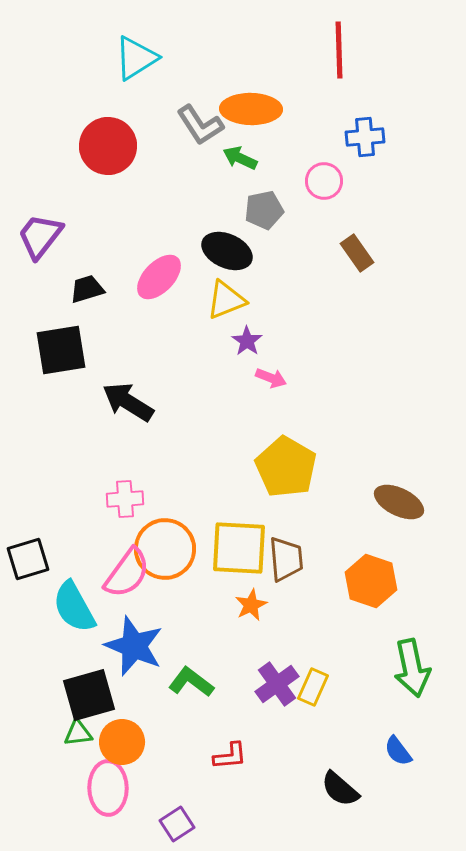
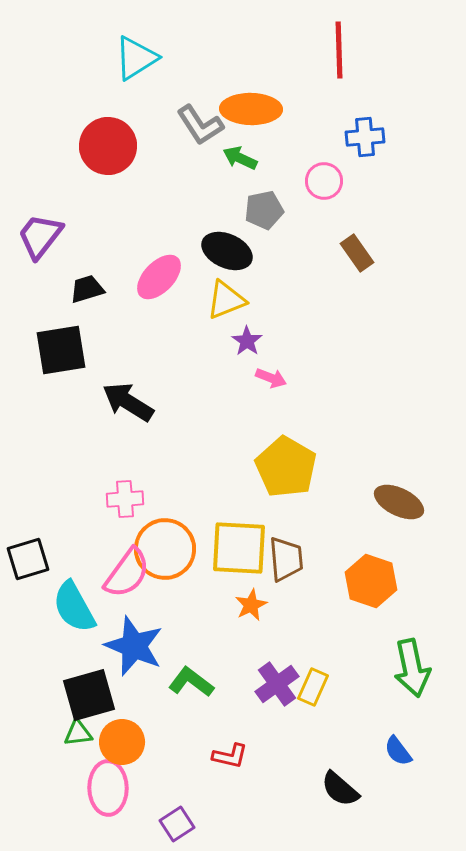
red L-shape at (230, 756): rotated 18 degrees clockwise
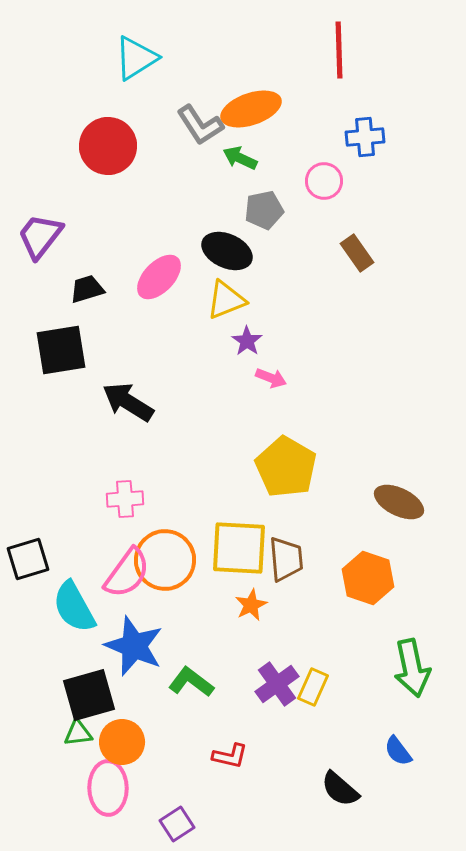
orange ellipse at (251, 109): rotated 20 degrees counterclockwise
orange circle at (165, 549): moved 11 px down
orange hexagon at (371, 581): moved 3 px left, 3 px up
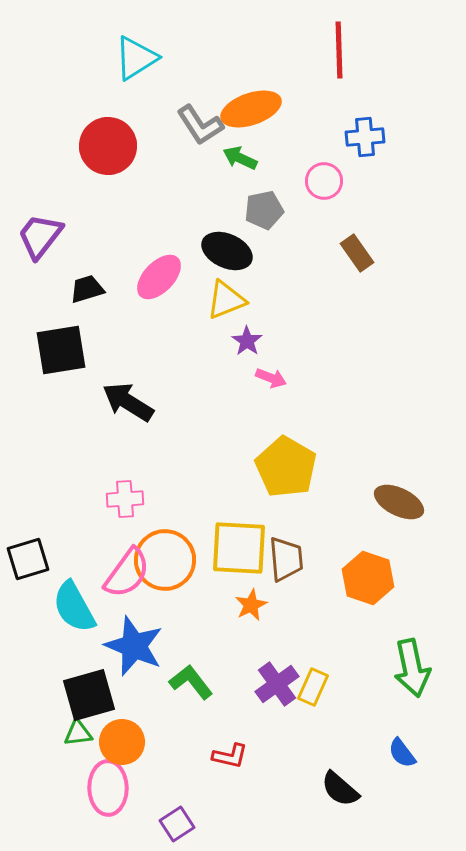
green L-shape at (191, 682): rotated 15 degrees clockwise
blue semicircle at (398, 751): moved 4 px right, 2 px down
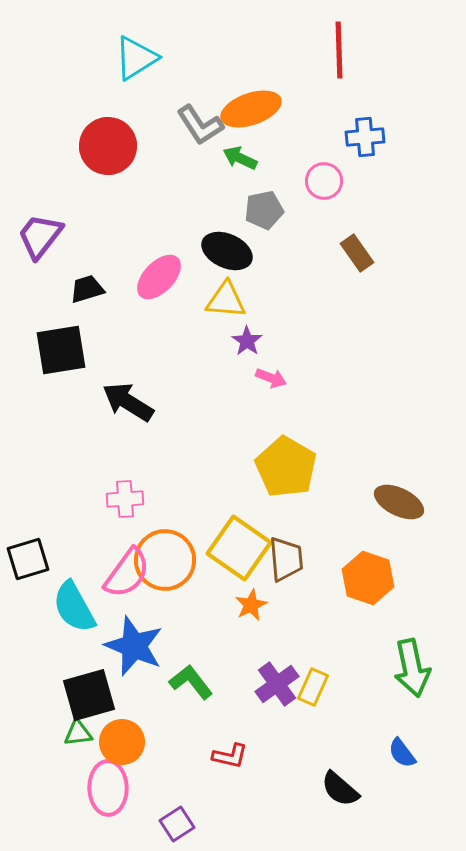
yellow triangle at (226, 300): rotated 27 degrees clockwise
yellow square at (239, 548): rotated 32 degrees clockwise
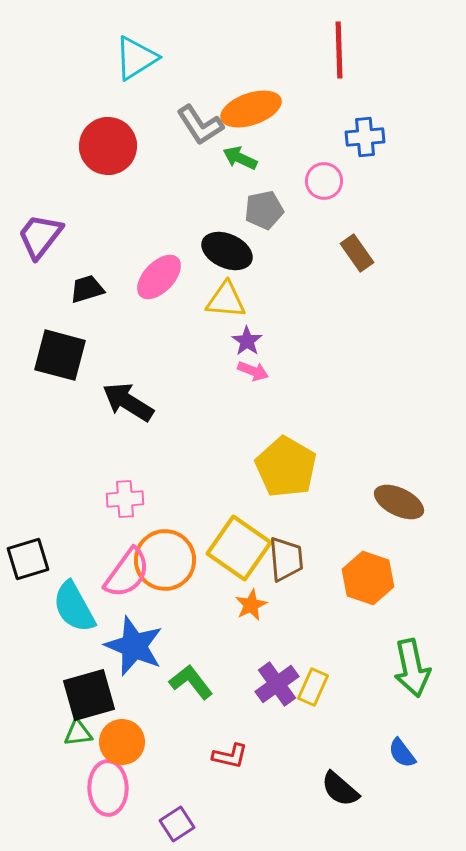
black square at (61, 350): moved 1 px left, 5 px down; rotated 24 degrees clockwise
pink arrow at (271, 378): moved 18 px left, 7 px up
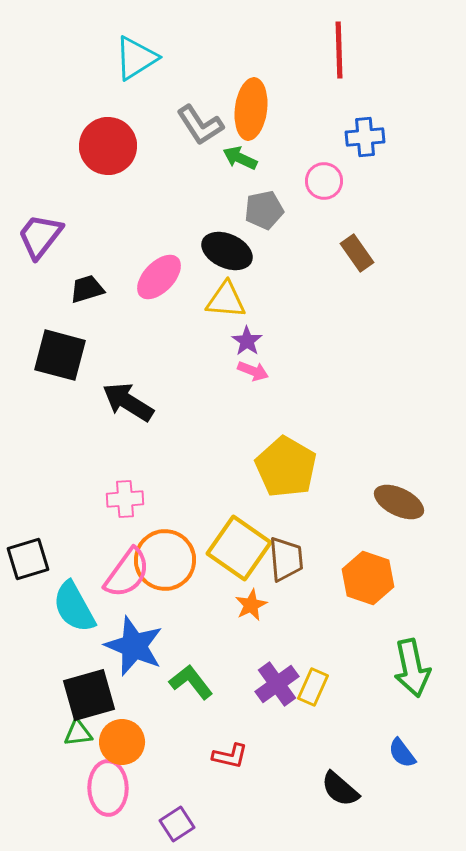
orange ellipse at (251, 109): rotated 64 degrees counterclockwise
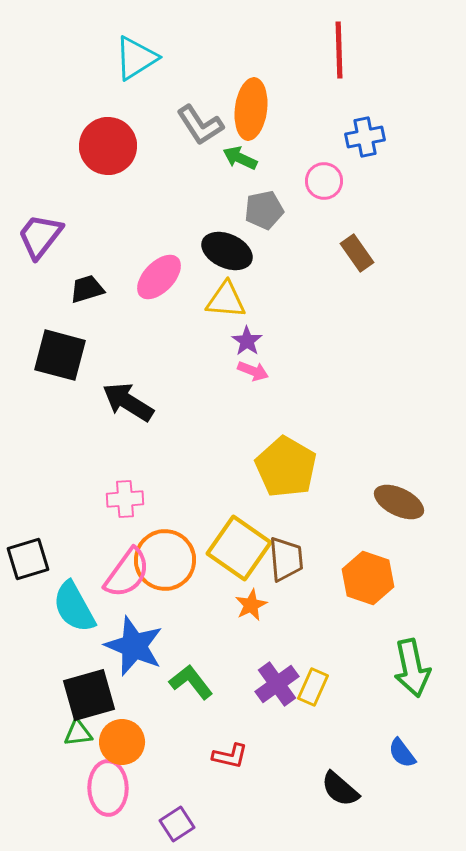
blue cross at (365, 137): rotated 6 degrees counterclockwise
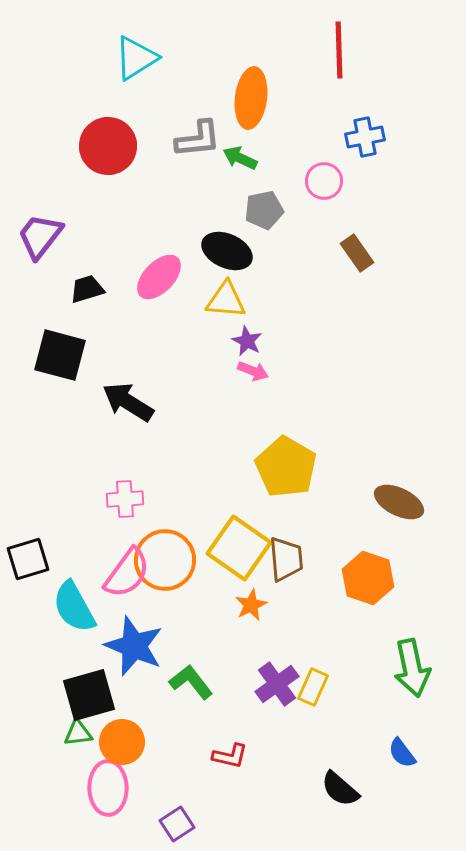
orange ellipse at (251, 109): moved 11 px up
gray L-shape at (200, 125): moved 2 px left, 14 px down; rotated 63 degrees counterclockwise
purple star at (247, 341): rotated 8 degrees counterclockwise
